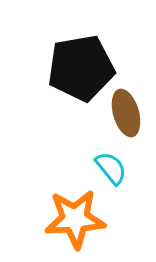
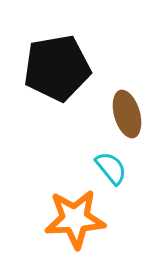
black pentagon: moved 24 px left
brown ellipse: moved 1 px right, 1 px down
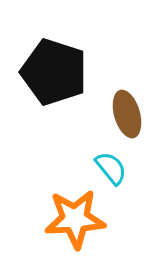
black pentagon: moved 3 px left, 4 px down; rotated 28 degrees clockwise
